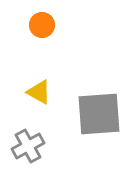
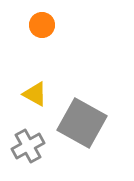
yellow triangle: moved 4 px left, 2 px down
gray square: moved 17 px left, 9 px down; rotated 33 degrees clockwise
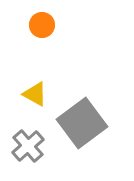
gray square: rotated 24 degrees clockwise
gray cross: rotated 12 degrees counterclockwise
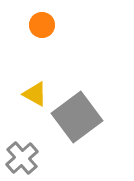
gray square: moved 5 px left, 6 px up
gray cross: moved 6 px left, 12 px down
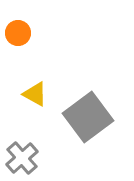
orange circle: moved 24 px left, 8 px down
gray square: moved 11 px right
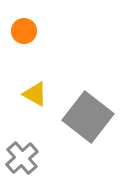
orange circle: moved 6 px right, 2 px up
gray square: rotated 15 degrees counterclockwise
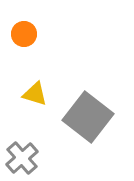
orange circle: moved 3 px down
yellow triangle: rotated 12 degrees counterclockwise
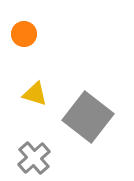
gray cross: moved 12 px right
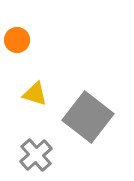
orange circle: moved 7 px left, 6 px down
gray cross: moved 2 px right, 3 px up
